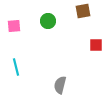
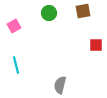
green circle: moved 1 px right, 8 px up
pink square: rotated 24 degrees counterclockwise
cyan line: moved 2 px up
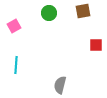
cyan line: rotated 18 degrees clockwise
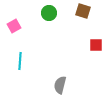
brown square: rotated 28 degrees clockwise
cyan line: moved 4 px right, 4 px up
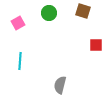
pink square: moved 4 px right, 3 px up
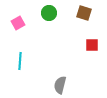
brown square: moved 1 px right, 2 px down
red square: moved 4 px left
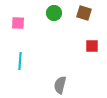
green circle: moved 5 px right
pink square: rotated 32 degrees clockwise
red square: moved 1 px down
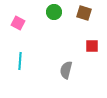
green circle: moved 1 px up
pink square: rotated 24 degrees clockwise
gray semicircle: moved 6 px right, 15 px up
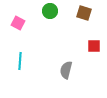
green circle: moved 4 px left, 1 px up
red square: moved 2 px right
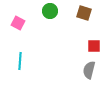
gray semicircle: moved 23 px right
